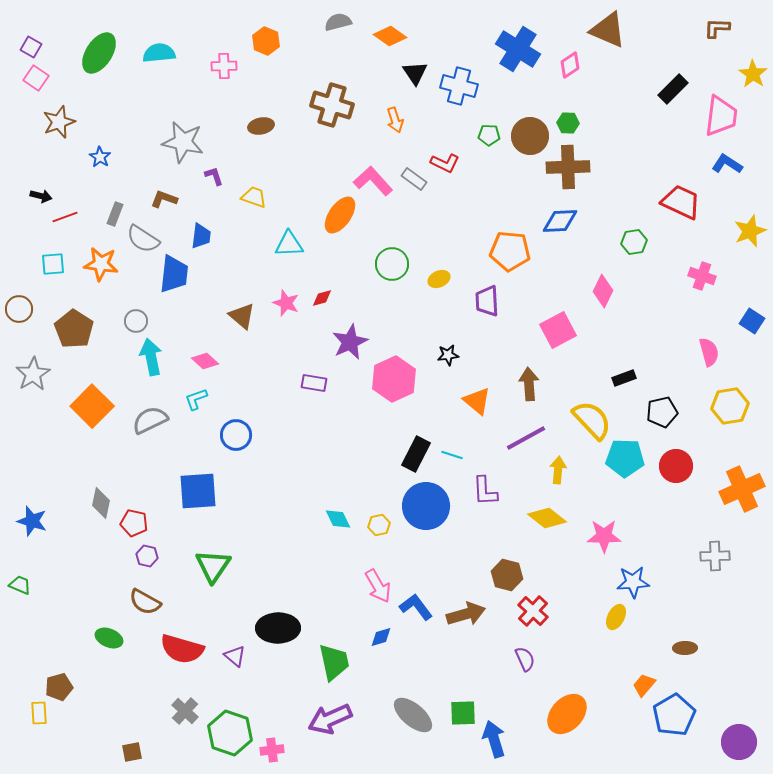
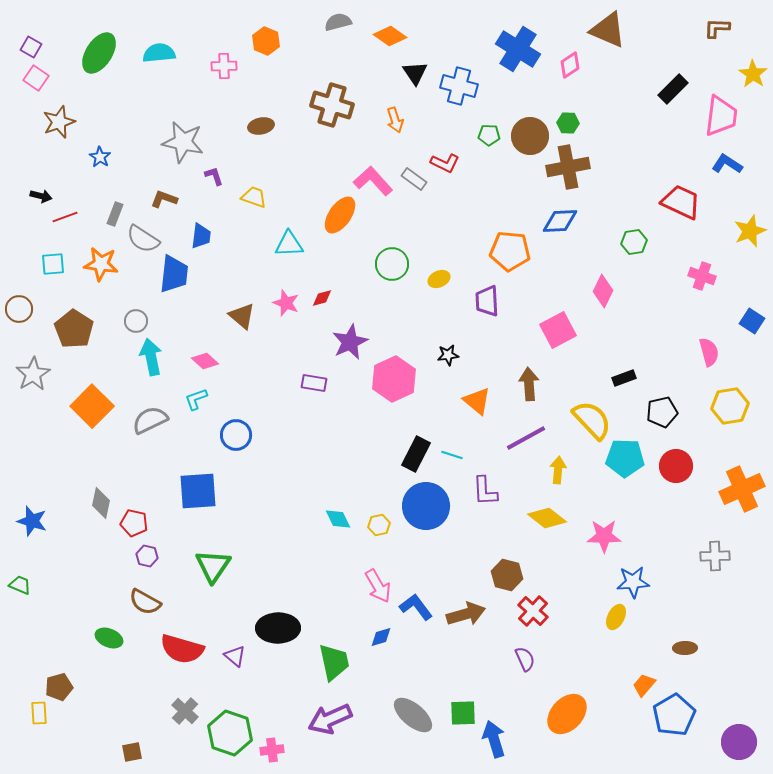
brown cross at (568, 167): rotated 9 degrees counterclockwise
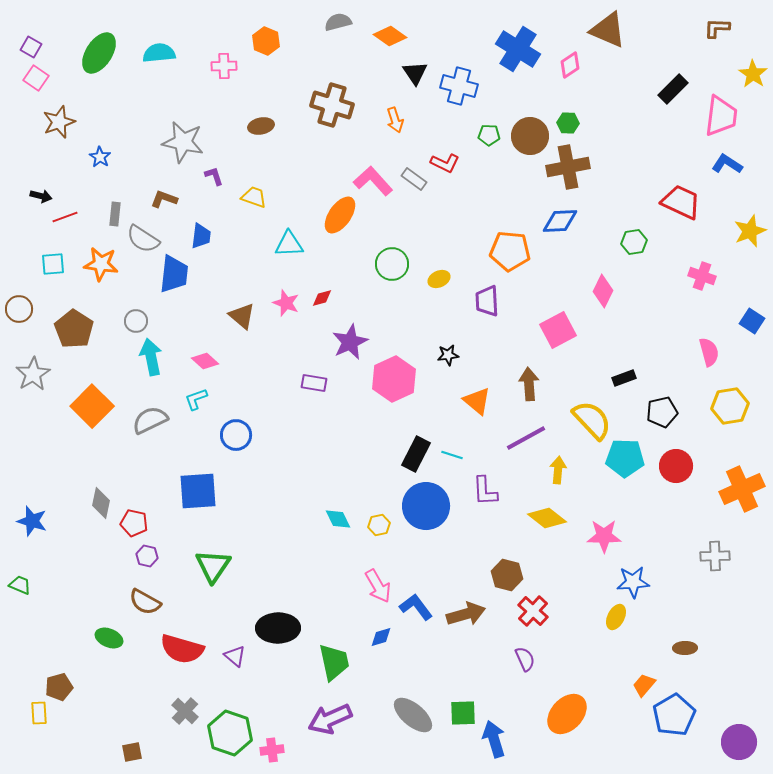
gray rectangle at (115, 214): rotated 15 degrees counterclockwise
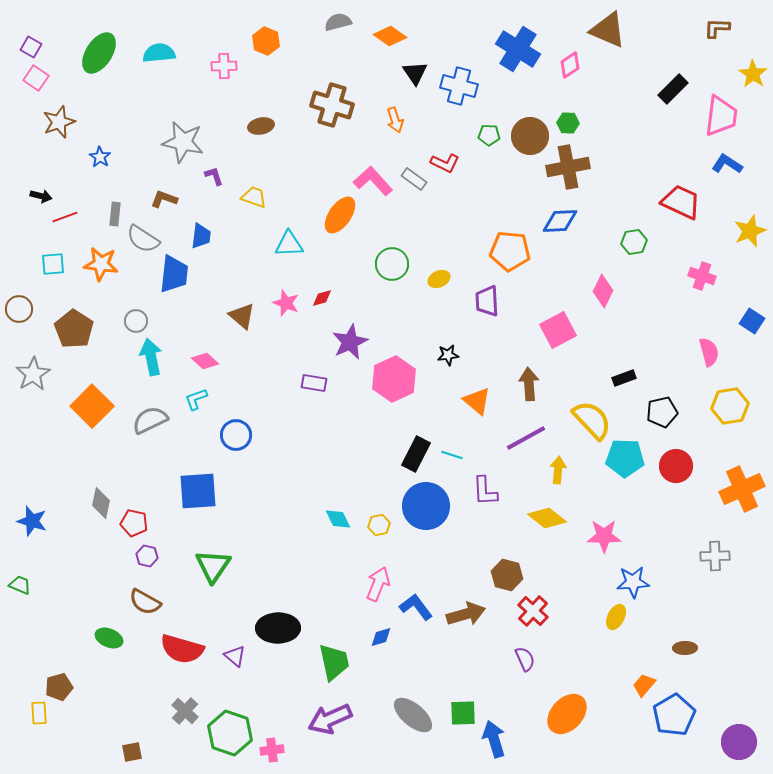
pink arrow at (378, 586): moved 2 px up; rotated 128 degrees counterclockwise
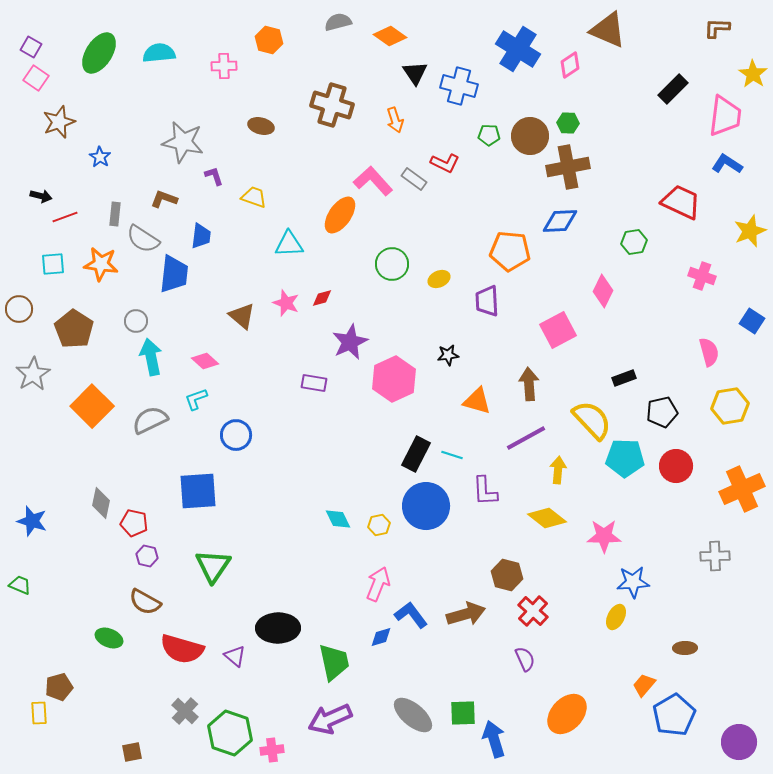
orange hexagon at (266, 41): moved 3 px right, 1 px up; rotated 8 degrees counterclockwise
pink trapezoid at (721, 116): moved 4 px right
brown ellipse at (261, 126): rotated 25 degrees clockwise
orange triangle at (477, 401): rotated 24 degrees counterclockwise
blue L-shape at (416, 607): moved 5 px left, 8 px down
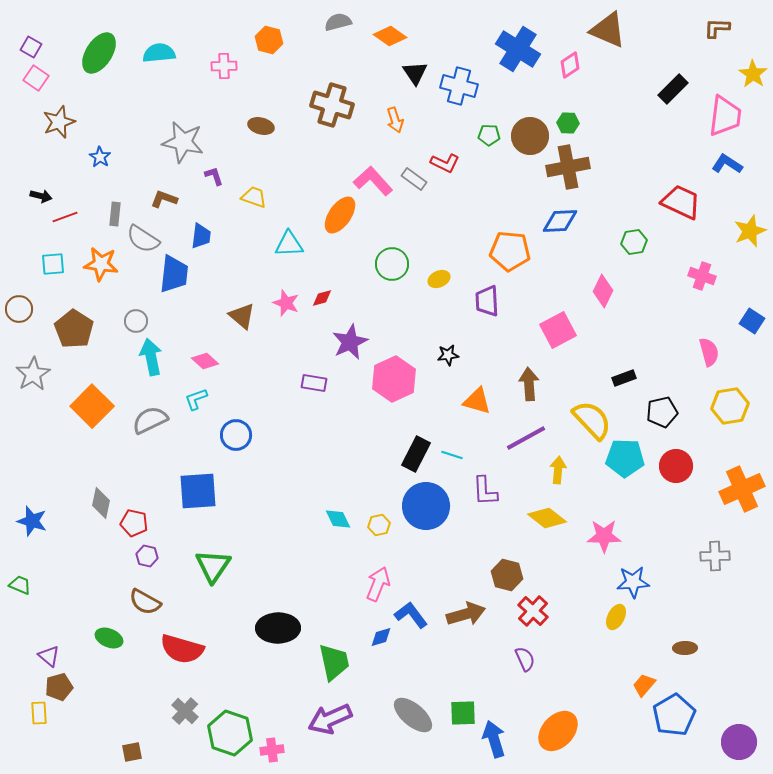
purple triangle at (235, 656): moved 186 px left
orange ellipse at (567, 714): moved 9 px left, 17 px down
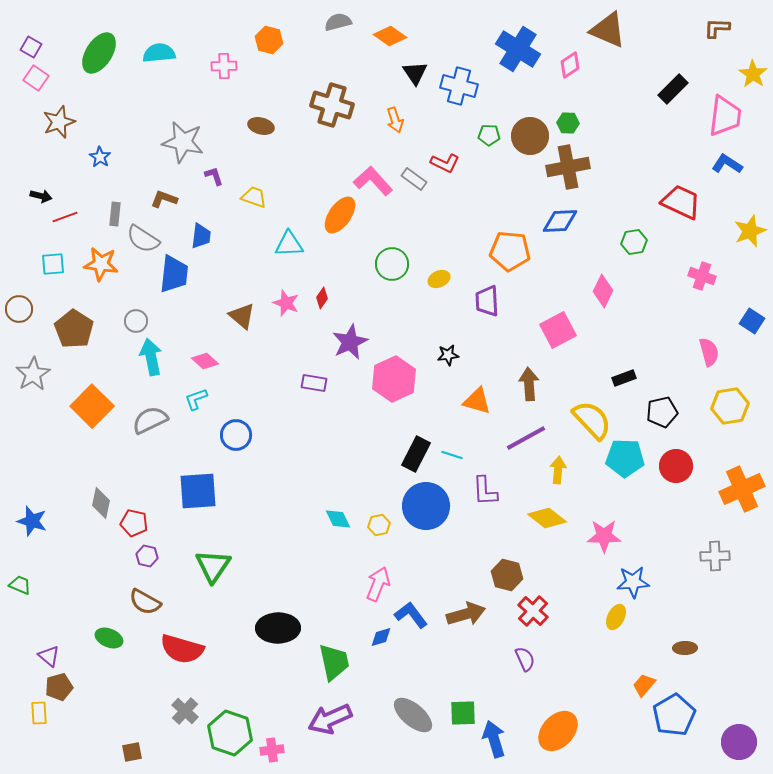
red diamond at (322, 298): rotated 40 degrees counterclockwise
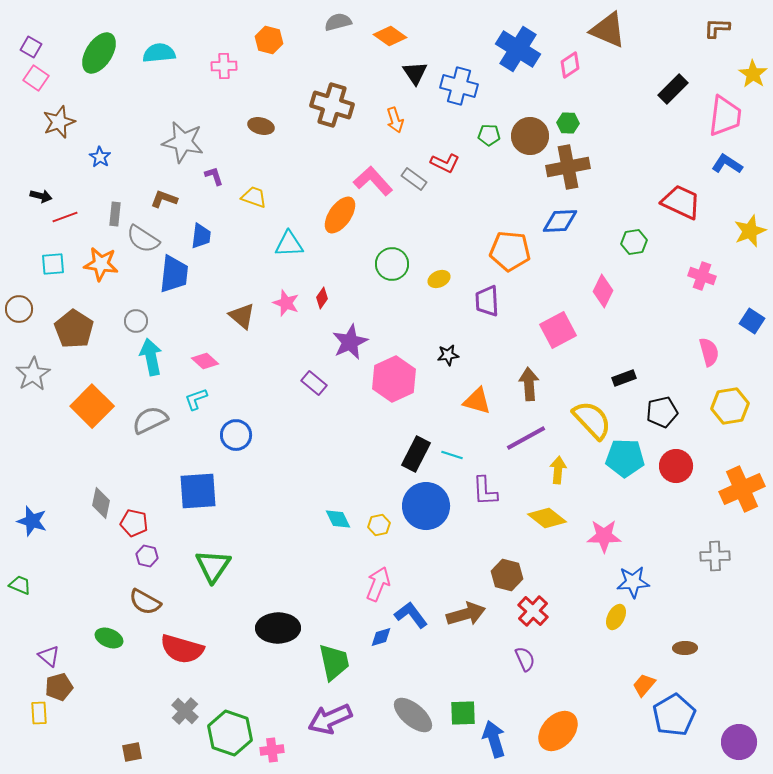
purple rectangle at (314, 383): rotated 30 degrees clockwise
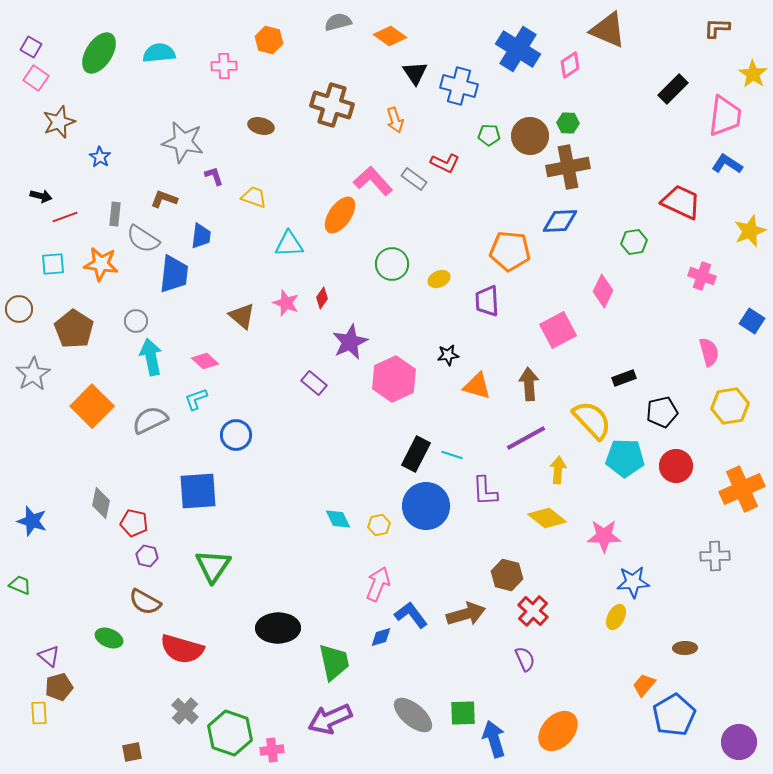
orange triangle at (477, 401): moved 15 px up
